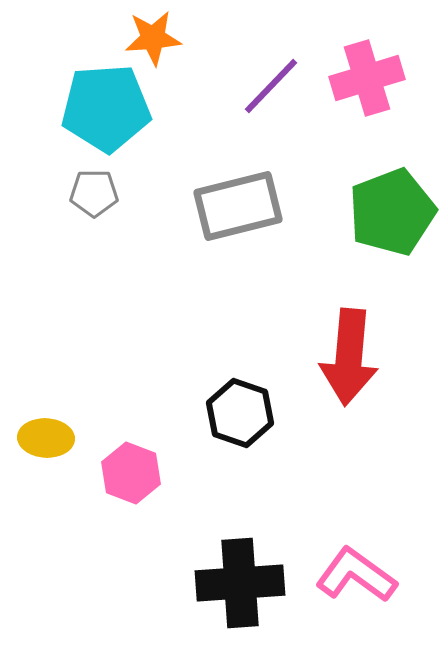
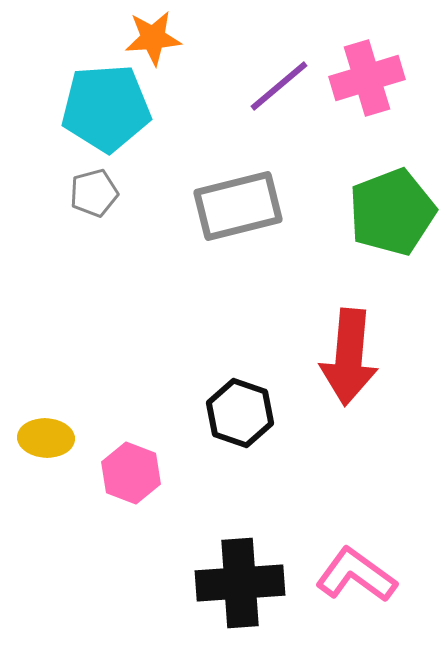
purple line: moved 8 px right; rotated 6 degrees clockwise
gray pentagon: rotated 15 degrees counterclockwise
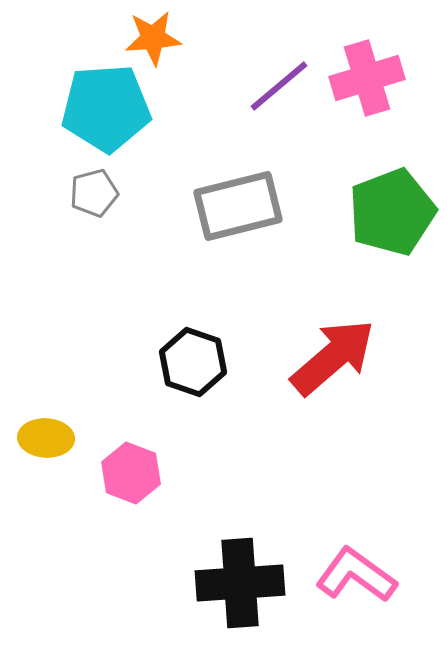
red arrow: moved 16 px left; rotated 136 degrees counterclockwise
black hexagon: moved 47 px left, 51 px up
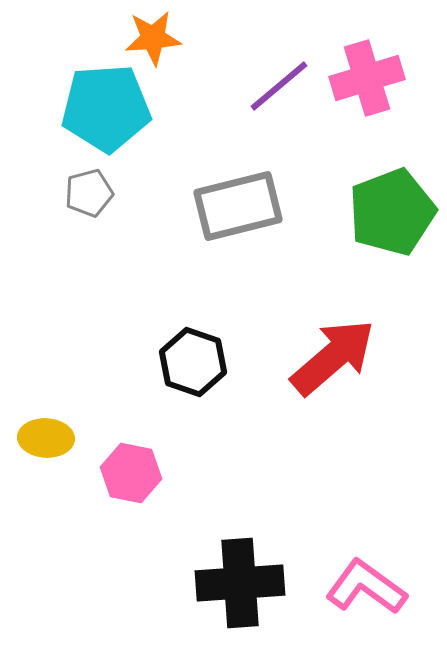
gray pentagon: moved 5 px left
pink hexagon: rotated 10 degrees counterclockwise
pink L-shape: moved 10 px right, 12 px down
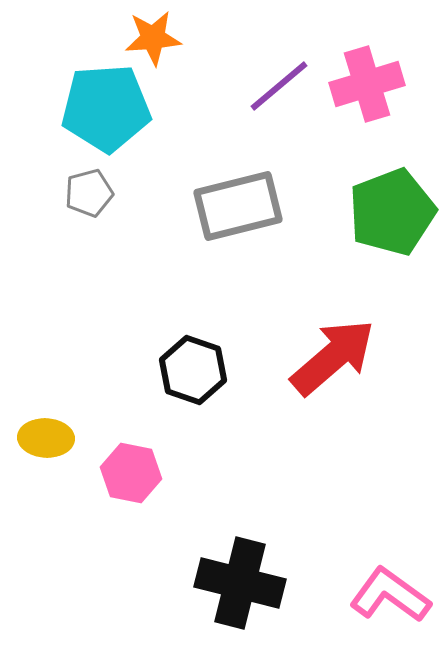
pink cross: moved 6 px down
black hexagon: moved 8 px down
black cross: rotated 18 degrees clockwise
pink L-shape: moved 24 px right, 8 px down
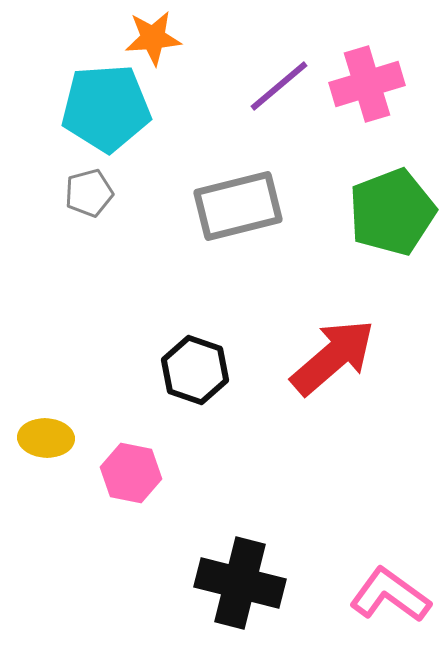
black hexagon: moved 2 px right
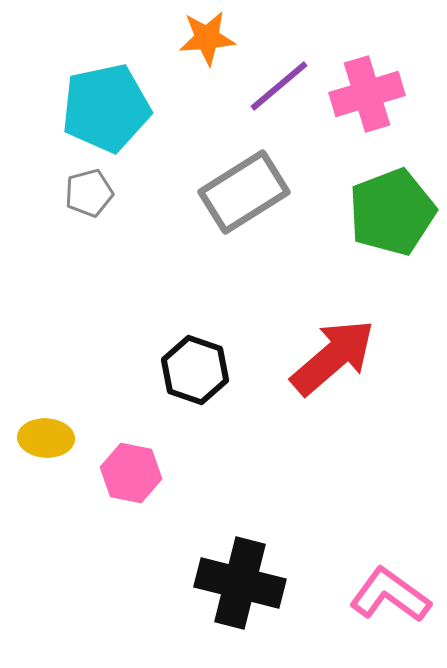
orange star: moved 54 px right
pink cross: moved 10 px down
cyan pentagon: rotated 8 degrees counterclockwise
gray rectangle: moved 6 px right, 14 px up; rotated 18 degrees counterclockwise
